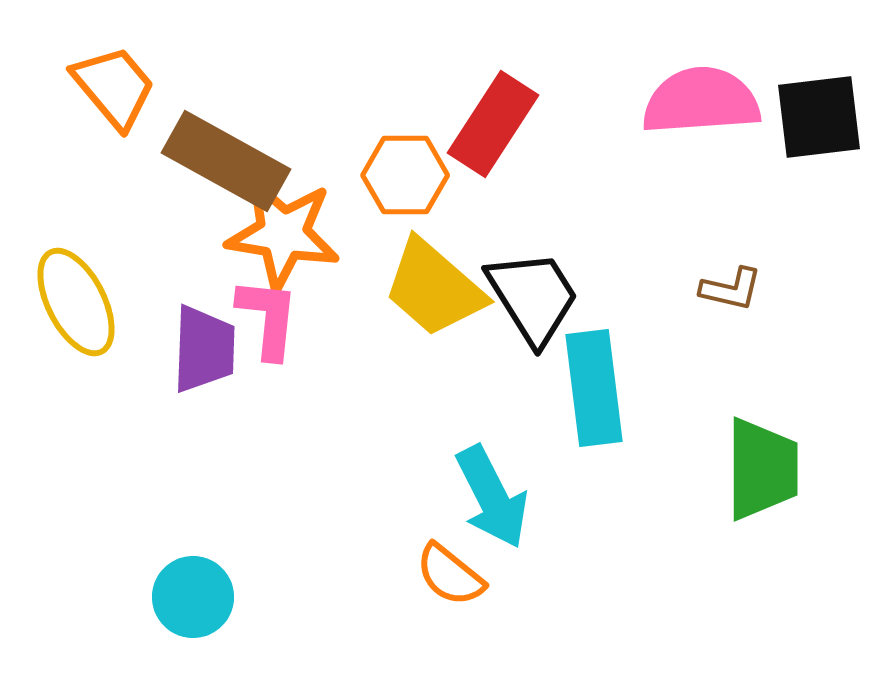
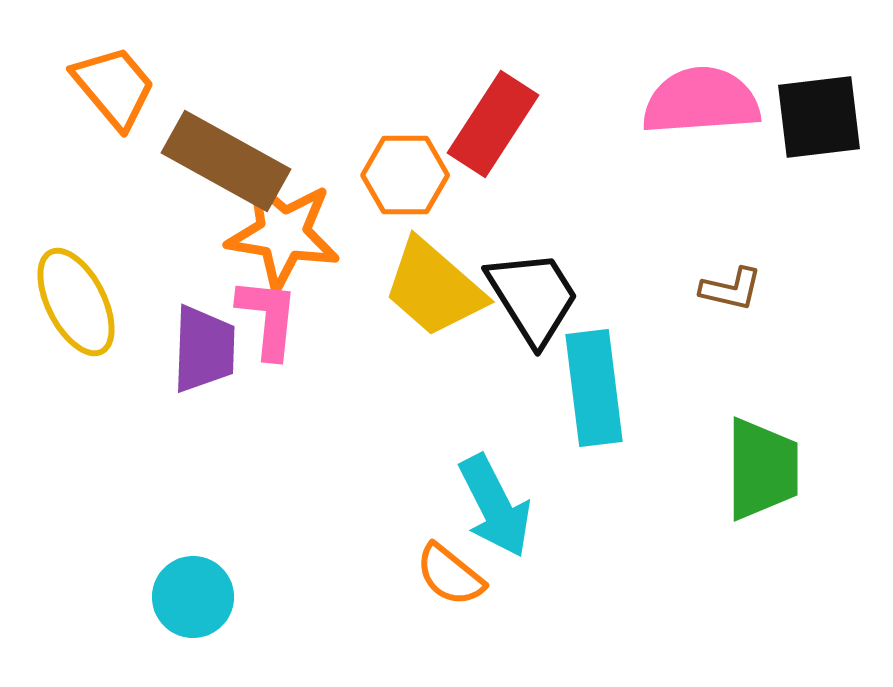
cyan arrow: moved 3 px right, 9 px down
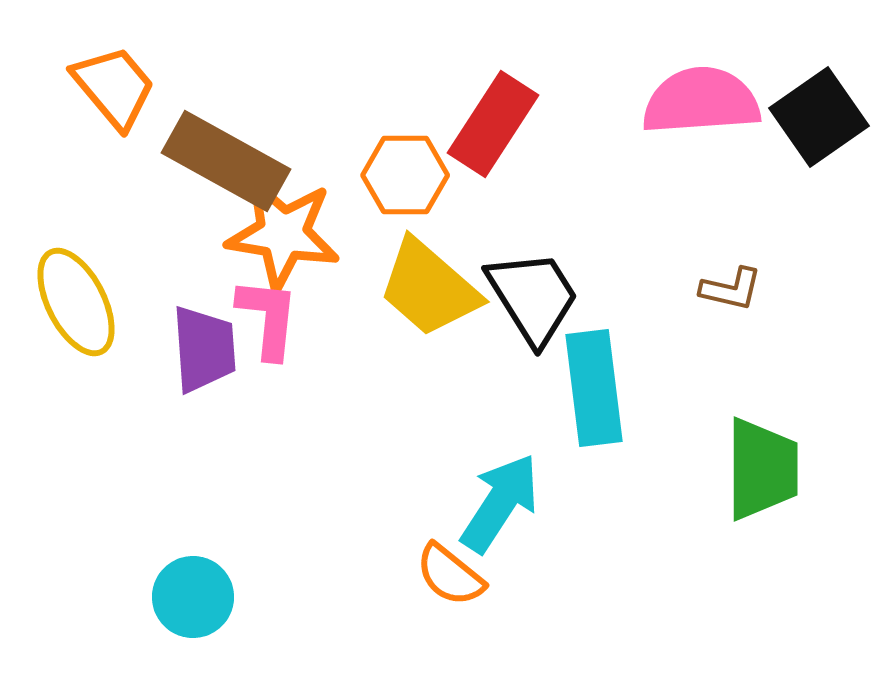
black square: rotated 28 degrees counterclockwise
yellow trapezoid: moved 5 px left
purple trapezoid: rotated 6 degrees counterclockwise
cyan arrow: moved 5 px right, 3 px up; rotated 120 degrees counterclockwise
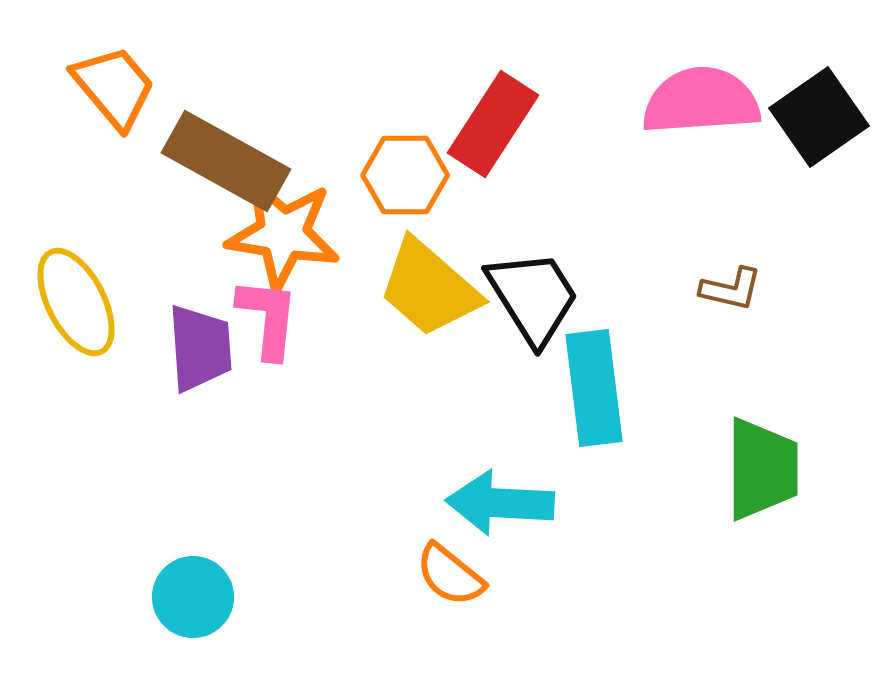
purple trapezoid: moved 4 px left, 1 px up
cyan arrow: rotated 120 degrees counterclockwise
